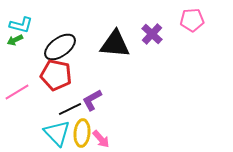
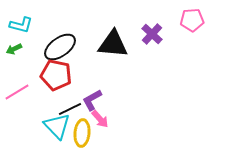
green arrow: moved 1 px left, 9 px down
black triangle: moved 2 px left
cyan triangle: moved 7 px up
pink arrow: moved 1 px left, 20 px up
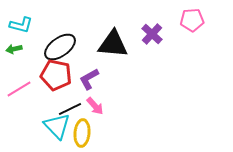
green arrow: rotated 14 degrees clockwise
pink line: moved 2 px right, 3 px up
purple L-shape: moved 3 px left, 21 px up
pink arrow: moved 5 px left, 13 px up
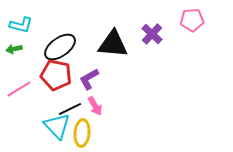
pink arrow: rotated 12 degrees clockwise
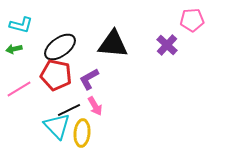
purple cross: moved 15 px right, 11 px down
black line: moved 1 px left, 1 px down
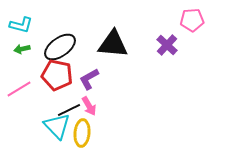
green arrow: moved 8 px right
red pentagon: moved 1 px right
pink arrow: moved 6 px left
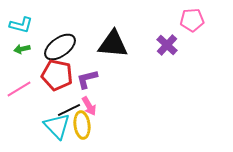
purple L-shape: moved 2 px left; rotated 15 degrees clockwise
yellow ellipse: moved 8 px up; rotated 12 degrees counterclockwise
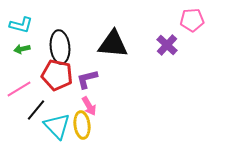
black ellipse: rotated 60 degrees counterclockwise
black line: moved 33 px left; rotated 25 degrees counterclockwise
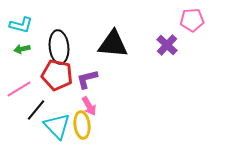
black ellipse: moved 1 px left
